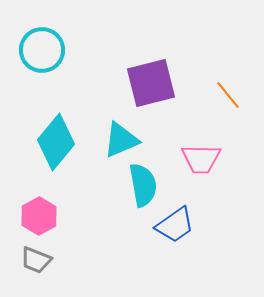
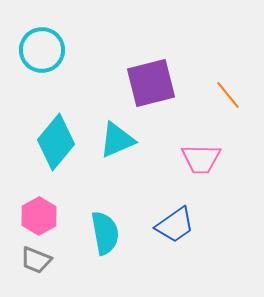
cyan triangle: moved 4 px left
cyan semicircle: moved 38 px left, 48 px down
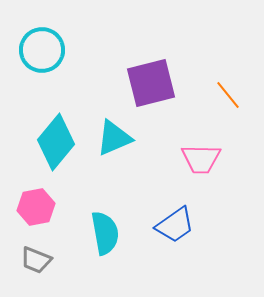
cyan triangle: moved 3 px left, 2 px up
pink hexagon: moved 3 px left, 9 px up; rotated 18 degrees clockwise
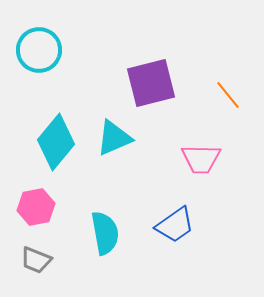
cyan circle: moved 3 px left
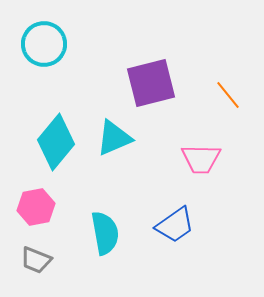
cyan circle: moved 5 px right, 6 px up
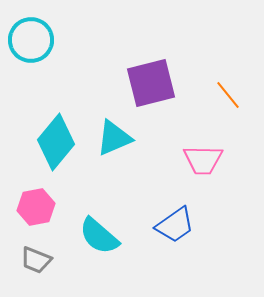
cyan circle: moved 13 px left, 4 px up
pink trapezoid: moved 2 px right, 1 px down
cyan semicircle: moved 6 px left, 3 px down; rotated 141 degrees clockwise
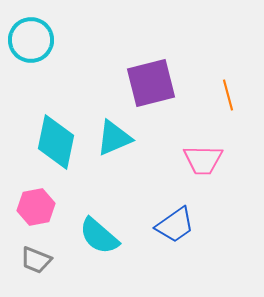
orange line: rotated 24 degrees clockwise
cyan diamond: rotated 28 degrees counterclockwise
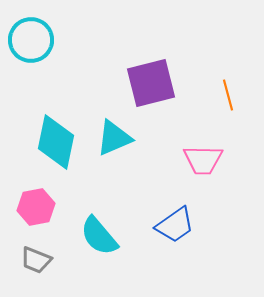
cyan semicircle: rotated 9 degrees clockwise
